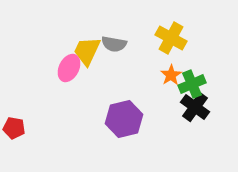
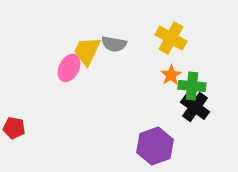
green cross: moved 2 px down; rotated 28 degrees clockwise
purple hexagon: moved 31 px right, 27 px down; rotated 6 degrees counterclockwise
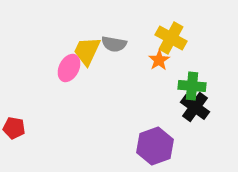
orange star: moved 12 px left, 15 px up
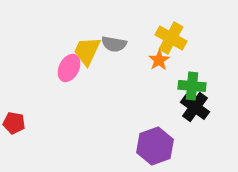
red pentagon: moved 5 px up
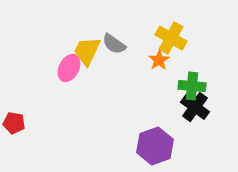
gray semicircle: rotated 25 degrees clockwise
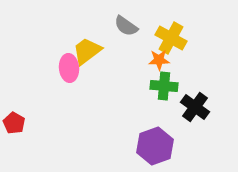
gray semicircle: moved 12 px right, 18 px up
yellow trapezoid: rotated 28 degrees clockwise
orange star: rotated 30 degrees clockwise
pink ellipse: rotated 32 degrees counterclockwise
green cross: moved 28 px left
red pentagon: rotated 20 degrees clockwise
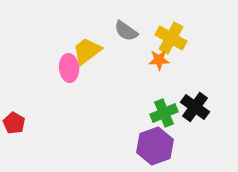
gray semicircle: moved 5 px down
green cross: moved 27 px down; rotated 28 degrees counterclockwise
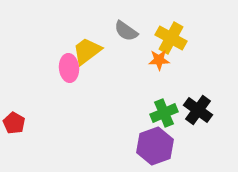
black cross: moved 3 px right, 3 px down
